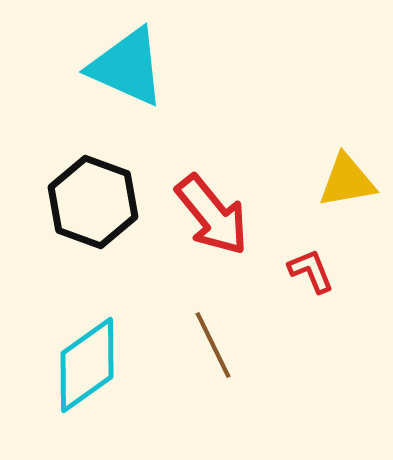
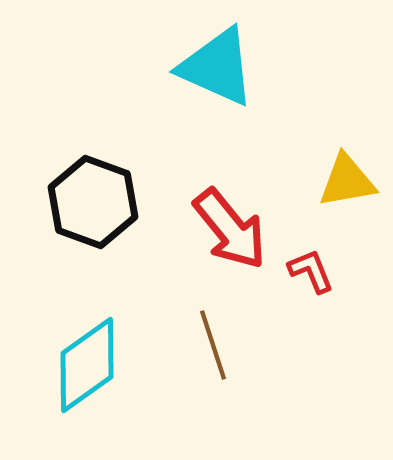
cyan triangle: moved 90 px right
red arrow: moved 18 px right, 14 px down
brown line: rotated 8 degrees clockwise
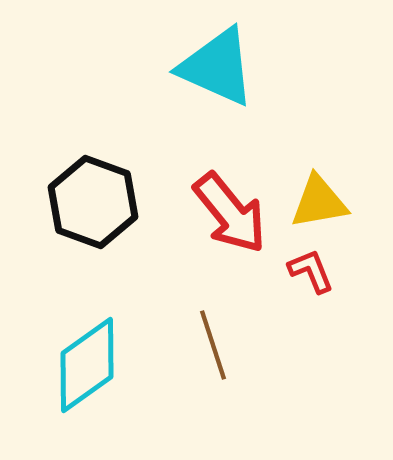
yellow triangle: moved 28 px left, 21 px down
red arrow: moved 16 px up
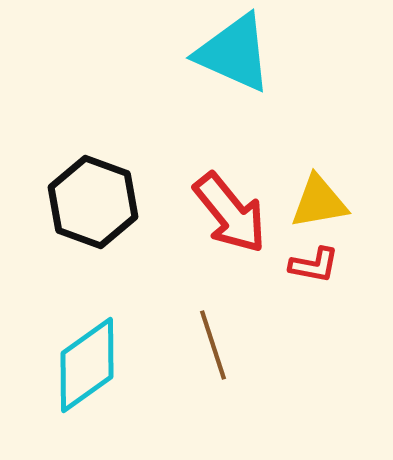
cyan triangle: moved 17 px right, 14 px up
red L-shape: moved 3 px right, 6 px up; rotated 123 degrees clockwise
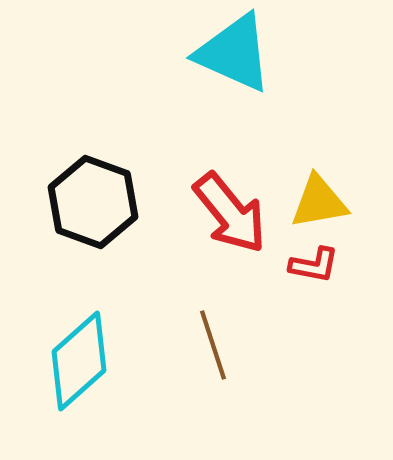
cyan diamond: moved 8 px left, 4 px up; rotated 6 degrees counterclockwise
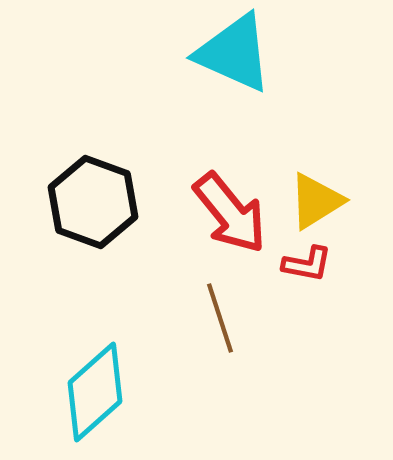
yellow triangle: moved 3 px left, 1 px up; rotated 22 degrees counterclockwise
red L-shape: moved 7 px left, 1 px up
brown line: moved 7 px right, 27 px up
cyan diamond: moved 16 px right, 31 px down
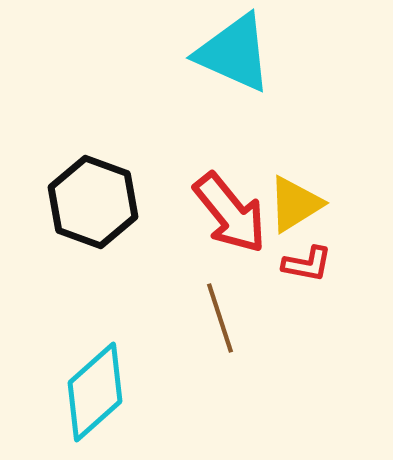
yellow triangle: moved 21 px left, 3 px down
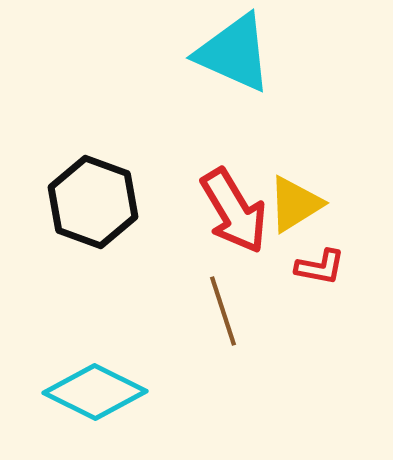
red arrow: moved 4 px right, 2 px up; rotated 8 degrees clockwise
red L-shape: moved 13 px right, 3 px down
brown line: moved 3 px right, 7 px up
cyan diamond: rotated 68 degrees clockwise
